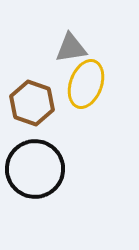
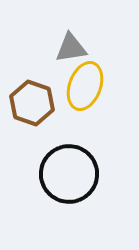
yellow ellipse: moved 1 px left, 2 px down
black circle: moved 34 px right, 5 px down
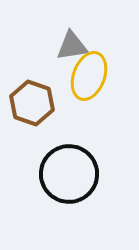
gray triangle: moved 1 px right, 2 px up
yellow ellipse: moved 4 px right, 10 px up
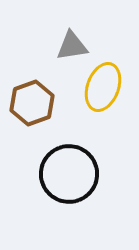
yellow ellipse: moved 14 px right, 11 px down
brown hexagon: rotated 21 degrees clockwise
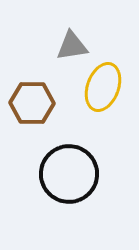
brown hexagon: rotated 21 degrees clockwise
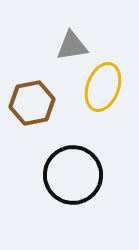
brown hexagon: rotated 12 degrees counterclockwise
black circle: moved 4 px right, 1 px down
